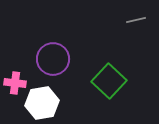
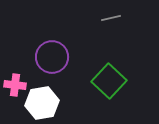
gray line: moved 25 px left, 2 px up
purple circle: moved 1 px left, 2 px up
pink cross: moved 2 px down
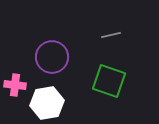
gray line: moved 17 px down
green square: rotated 24 degrees counterclockwise
white hexagon: moved 5 px right
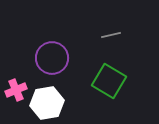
purple circle: moved 1 px down
green square: rotated 12 degrees clockwise
pink cross: moved 1 px right, 5 px down; rotated 30 degrees counterclockwise
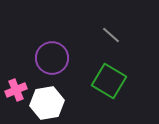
gray line: rotated 54 degrees clockwise
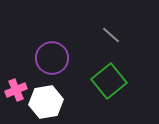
green square: rotated 20 degrees clockwise
white hexagon: moved 1 px left, 1 px up
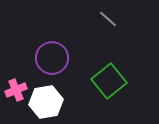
gray line: moved 3 px left, 16 px up
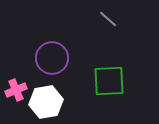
green square: rotated 36 degrees clockwise
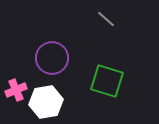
gray line: moved 2 px left
green square: moved 2 px left; rotated 20 degrees clockwise
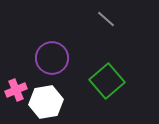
green square: rotated 32 degrees clockwise
